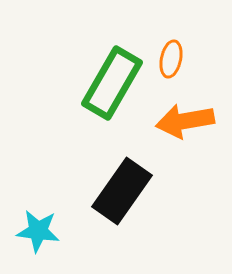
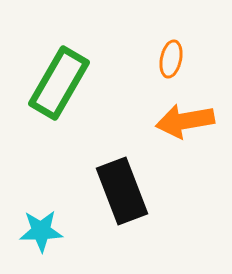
green rectangle: moved 53 px left
black rectangle: rotated 56 degrees counterclockwise
cyan star: moved 3 px right; rotated 9 degrees counterclockwise
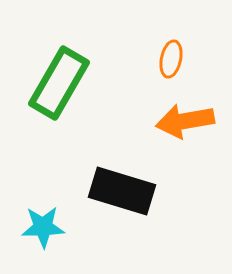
black rectangle: rotated 52 degrees counterclockwise
cyan star: moved 2 px right, 4 px up
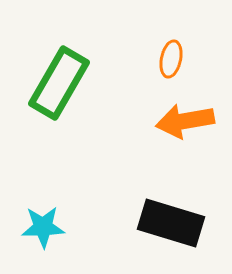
black rectangle: moved 49 px right, 32 px down
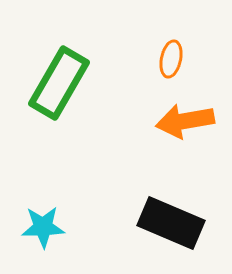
black rectangle: rotated 6 degrees clockwise
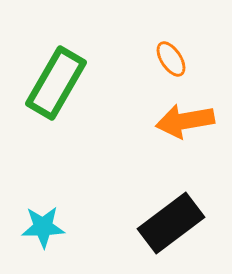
orange ellipse: rotated 45 degrees counterclockwise
green rectangle: moved 3 px left
black rectangle: rotated 60 degrees counterclockwise
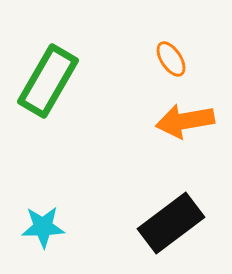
green rectangle: moved 8 px left, 2 px up
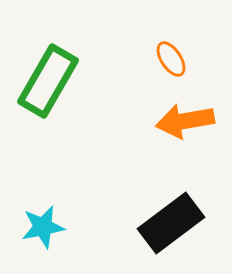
cyan star: rotated 9 degrees counterclockwise
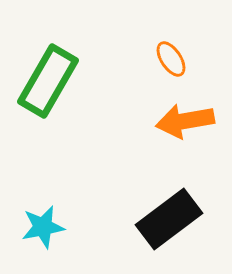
black rectangle: moved 2 px left, 4 px up
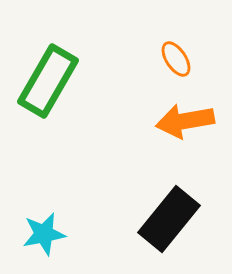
orange ellipse: moved 5 px right
black rectangle: rotated 14 degrees counterclockwise
cyan star: moved 1 px right, 7 px down
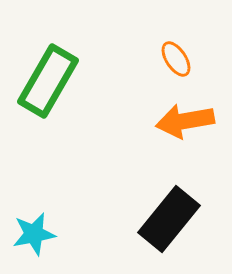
cyan star: moved 10 px left
